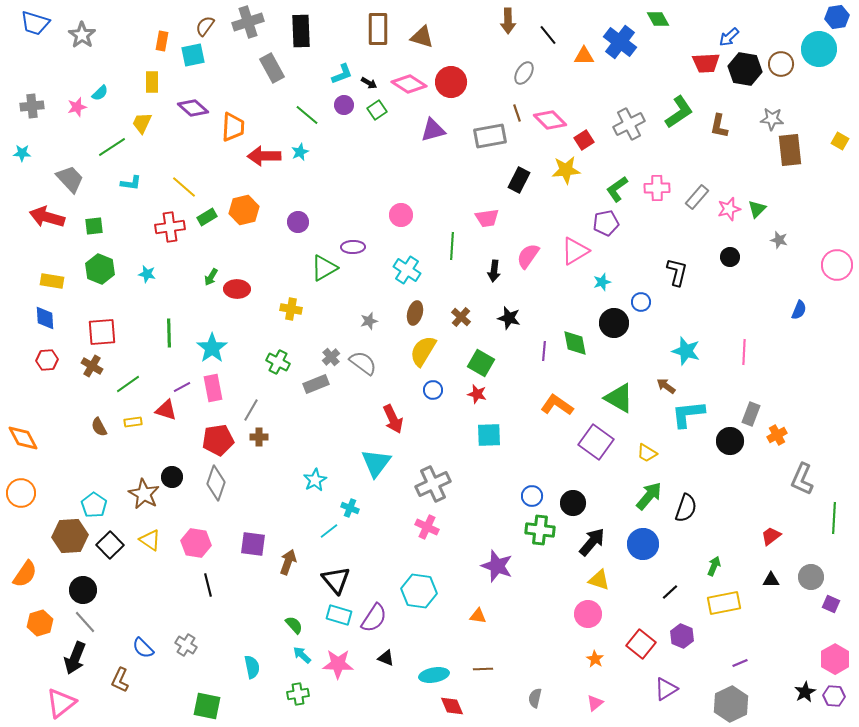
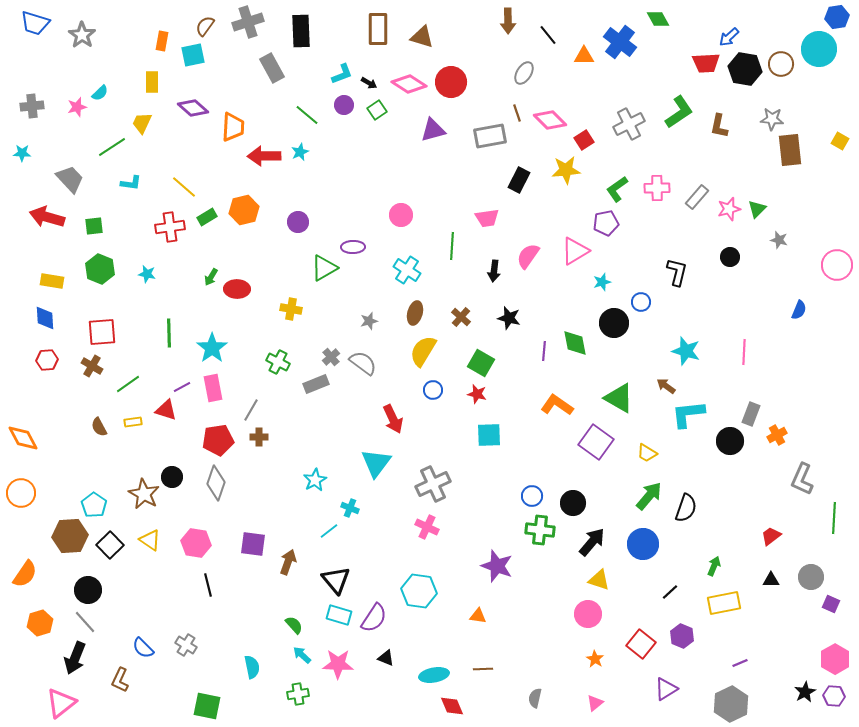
black circle at (83, 590): moved 5 px right
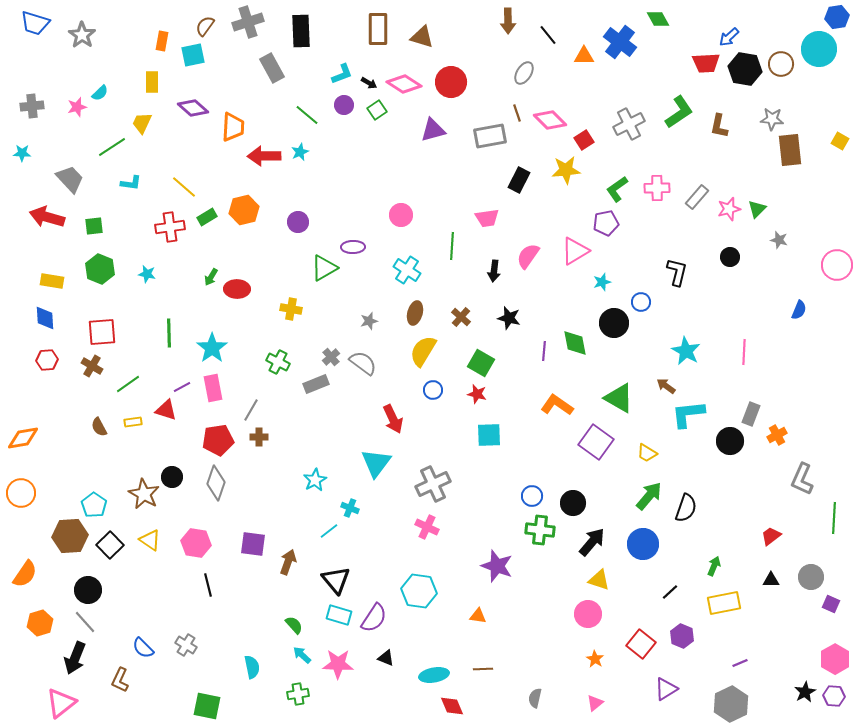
pink diamond at (409, 84): moved 5 px left
cyan star at (686, 351): rotated 12 degrees clockwise
orange diamond at (23, 438): rotated 72 degrees counterclockwise
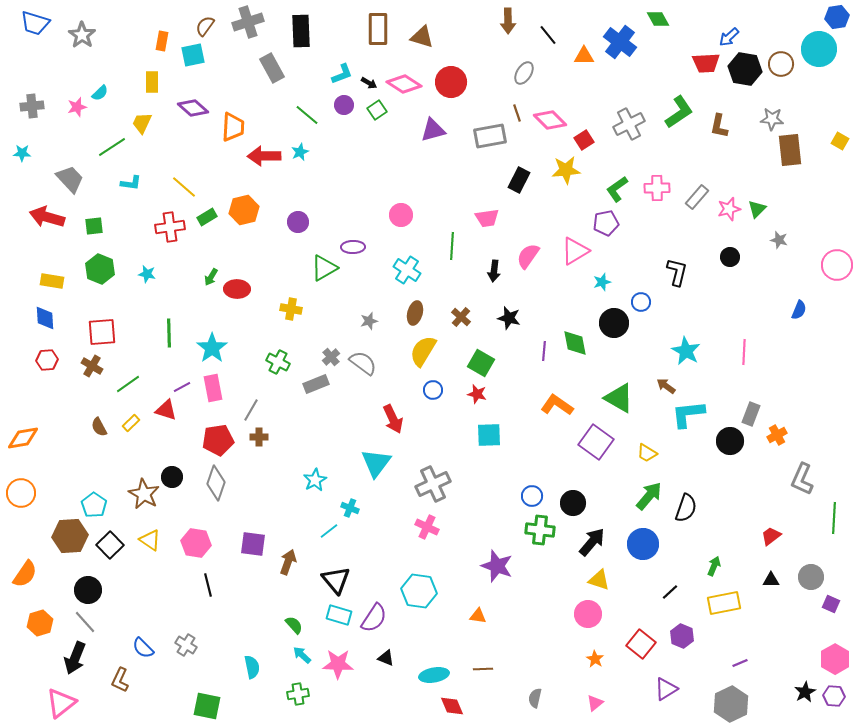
yellow rectangle at (133, 422): moved 2 px left, 1 px down; rotated 36 degrees counterclockwise
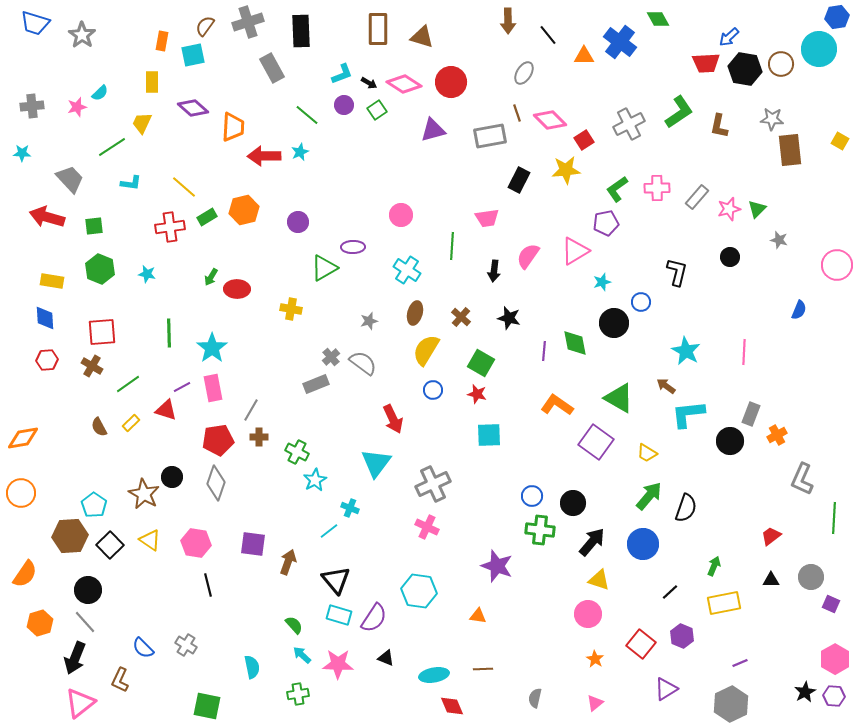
yellow semicircle at (423, 351): moved 3 px right, 1 px up
green cross at (278, 362): moved 19 px right, 90 px down
pink triangle at (61, 703): moved 19 px right
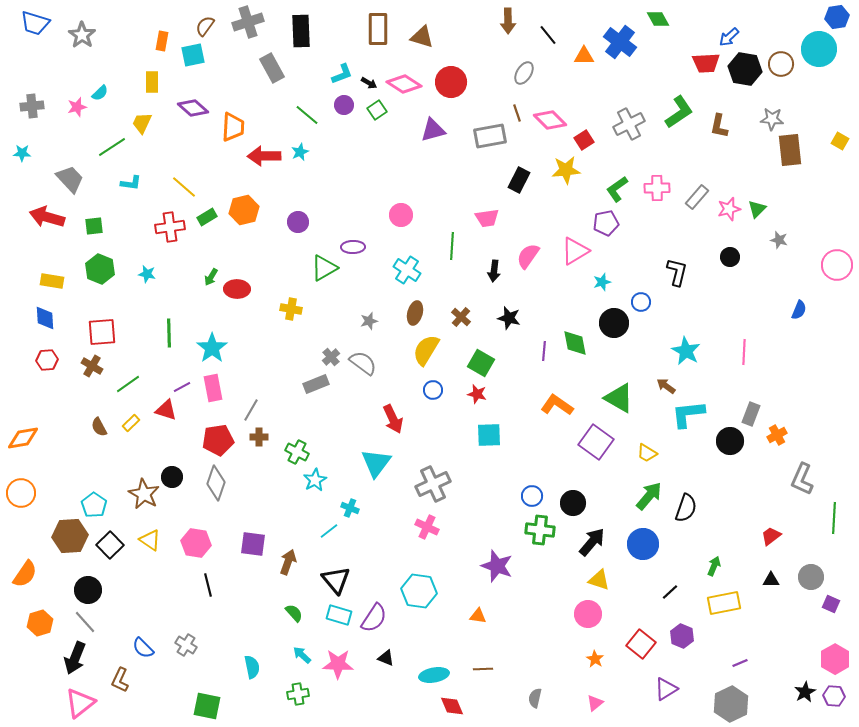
green semicircle at (294, 625): moved 12 px up
